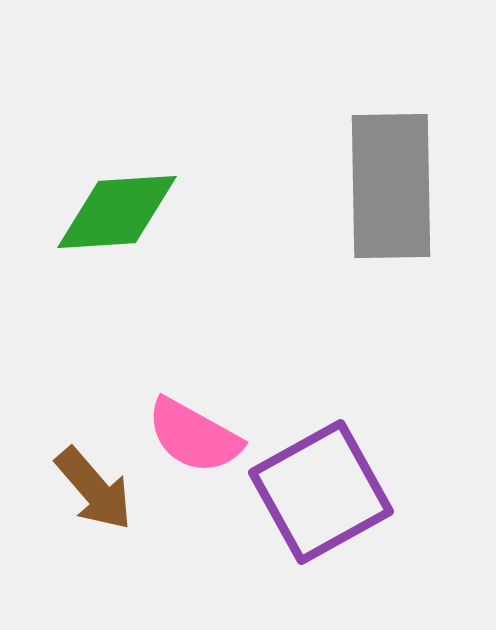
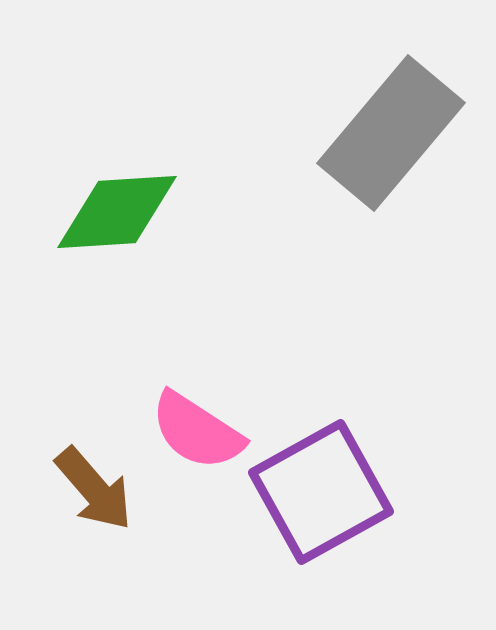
gray rectangle: moved 53 px up; rotated 41 degrees clockwise
pink semicircle: moved 3 px right, 5 px up; rotated 4 degrees clockwise
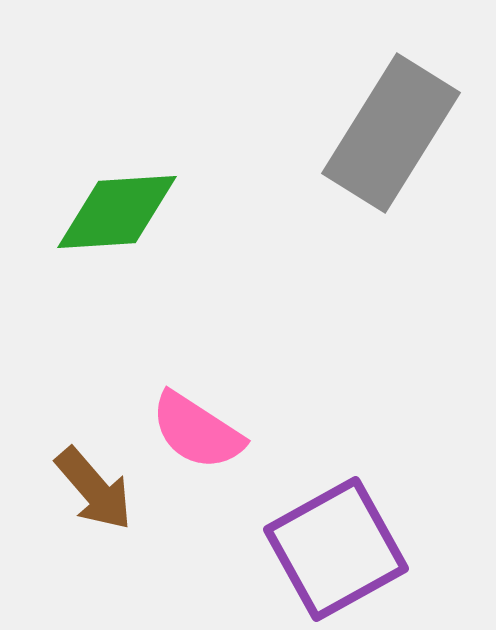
gray rectangle: rotated 8 degrees counterclockwise
purple square: moved 15 px right, 57 px down
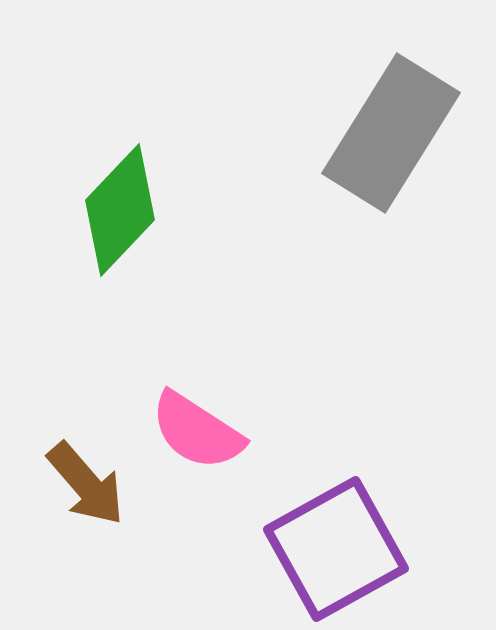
green diamond: moved 3 px right, 2 px up; rotated 43 degrees counterclockwise
brown arrow: moved 8 px left, 5 px up
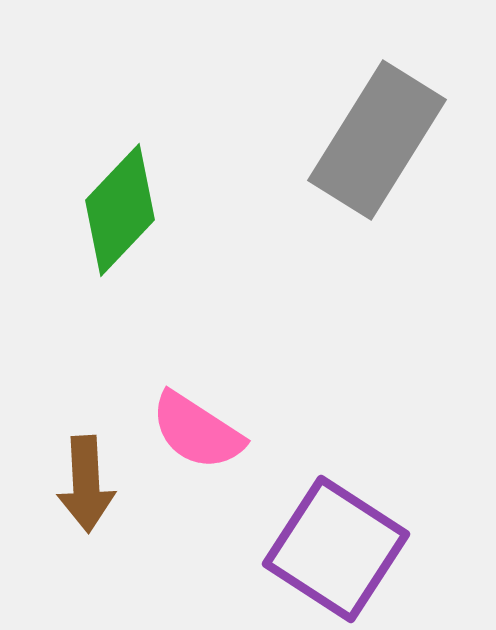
gray rectangle: moved 14 px left, 7 px down
brown arrow: rotated 38 degrees clockwise
purple square: rotated 28 degrees counterclockwise
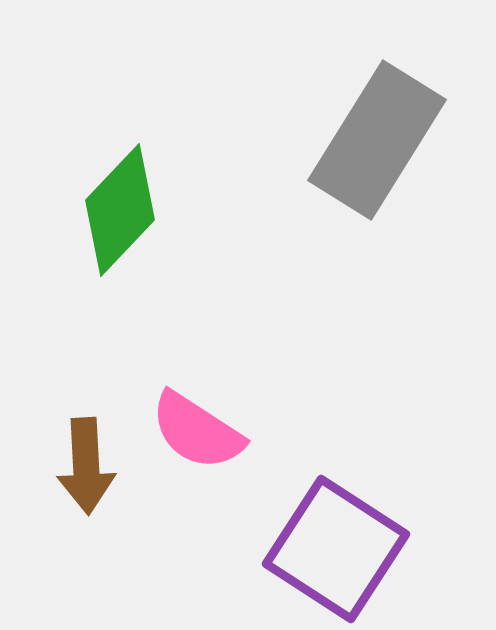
brown arrow: moved 18 px up
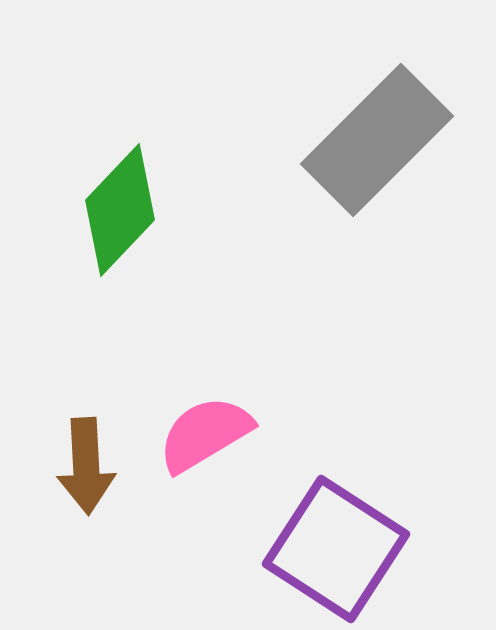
gray rectangle: rotated 13 degrees clockwise
pink semicircle: moved 8 px right, 3 px down; rotated 116 degrees clockwise
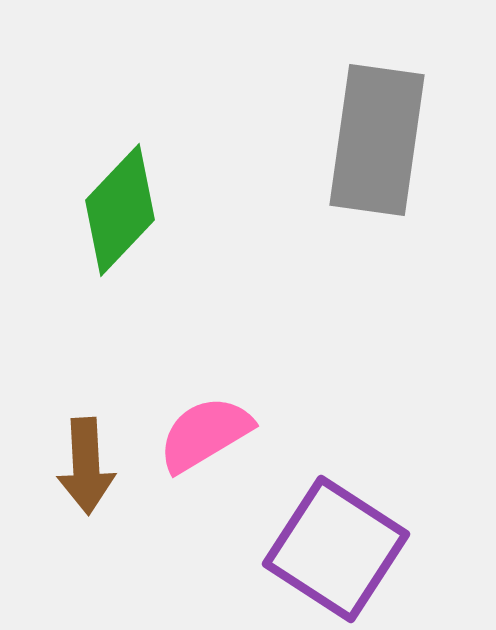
gray rectangle: rotated 37 degrees counterclockwise
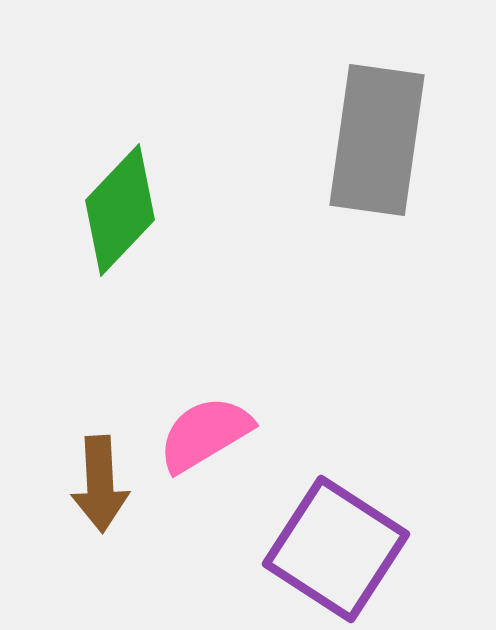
brown arrow: moved 14 px right, 18 px down
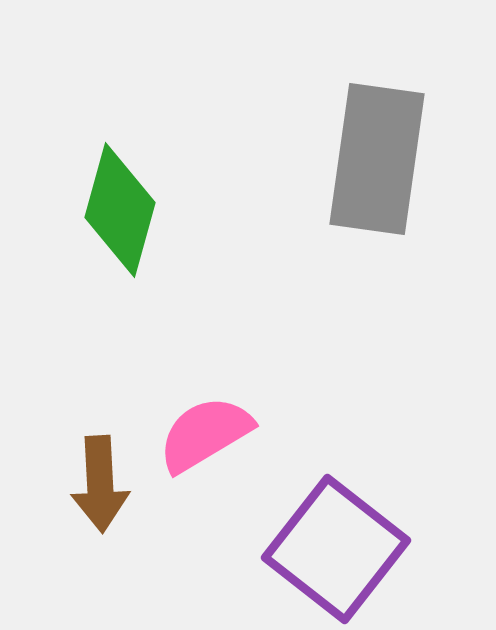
gray rectangle: moved 19 px down
green diamond: rotated 28 degrees counterclockwise
purple square: rotated 5 degrees clockwise
